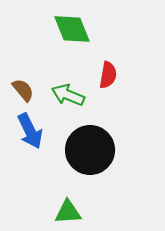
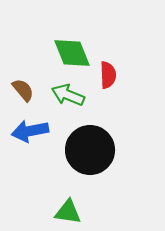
green diamond: moved 24 px down
red semicircle: rotated 12 degrees counterclockwise
blue arrow: rotated 105 degrees clockwise
green triangle: rotated 12 degrees clockwise
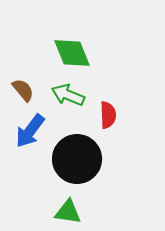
red semicircle: moved 40 px down
blue arrow: rotated 42 degrees counterclockwise
black circle: moved 13 px left, 9 px down
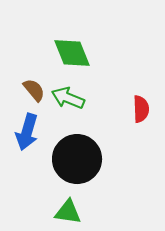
brown semicircle: moved 11 px right
green arrow: moved 3 px down
red semicircle: moved 33 px right, 6 px up
blue arrow: moved 3 px left, 1 px down; rotated 21 degrees counterclockwise
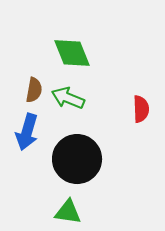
brown semicircle: rotated 50 degrees clockwise
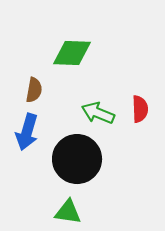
green diamond: rotated 66 degrees counterclockwise
green arrow: moved 30 px right, 15 px down
red semicircle: moved 1 px left
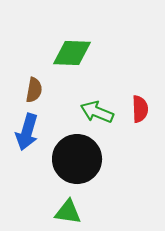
green arrow: moved 1 px left, 1 px up
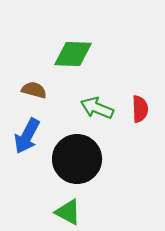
green diamond: moved 1 px right, 1 px down
brown semicircle: rotated 85 degrees counterclockwise
green arrow: moved 4 px up
blue arrow: moved 4 px down; rotated 12 degrees clockwise
green triangle: rotated 20 degrees clockwise
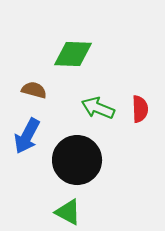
green arrow: moved 1 px right
black circle: moved 1 px down
